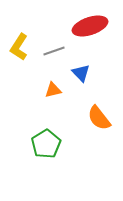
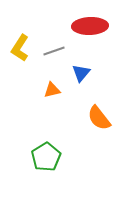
red ellipse: rotated 16 degrees clockwise
yellow L-shape: moved 1 px right, 1 px down
blue triangle: rotated 24 degrees clockwise
orange triangle: moved 1 px left
green pentagon: moved 13 px down
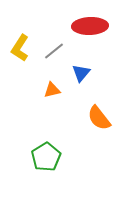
gray line: rotated 20 degrees counterclockwise
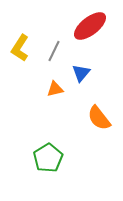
red ellipse: rotated 36 degrees counterclockwise
gray line: rotated 25 degrees counterclockwise
orange triangle: moved 3 px right, 1 px up
green pentagon: moved 2 px right, 1 px down
